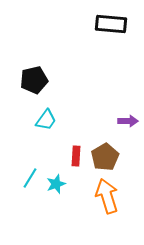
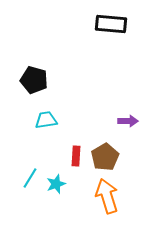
black pentagon: rotated 28 degrees clockwise
cyan trapezoid: rotated 135 degrees counterclockwise
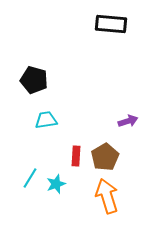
purple arrow: rotated 18 degrees counterclockwise
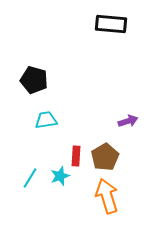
cyan star: moved 4 px right, 8 px up
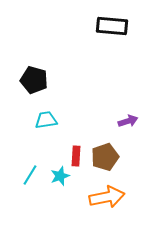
black rectangle: moved 1 px right, 2 px down
brown pentagon: rotated 12 degrees clockwise
cyan line: moved 3 px up
orange arrow: moved 1 px down; rotated 96 degrees clockwise
